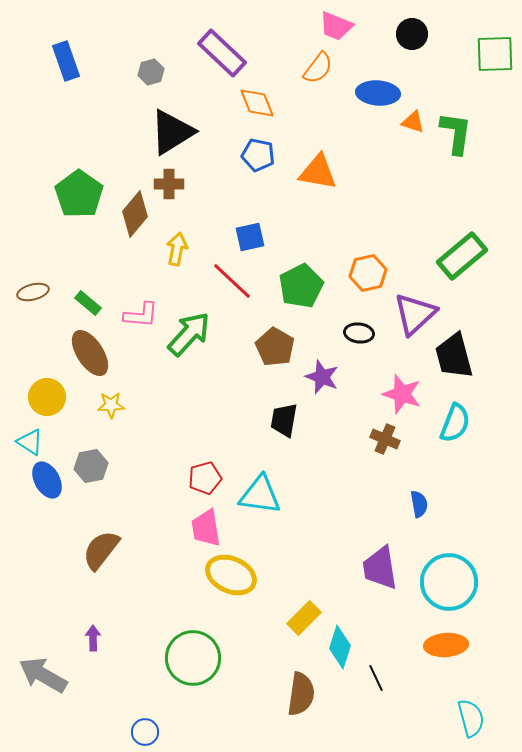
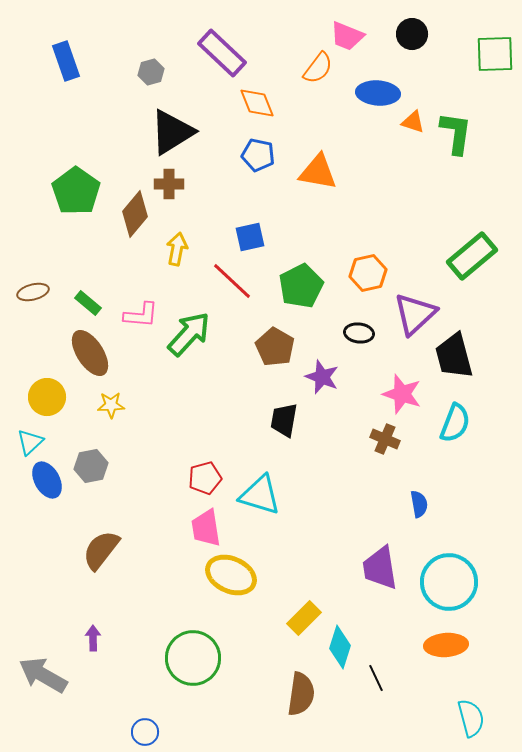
pink trapezoid at (336, 26): moved 11 px right, 10 px down
green pentagon at (79, 194): moved 3 px left, 3 px up
green rectangle at (462, 256): moved 10 px right
cyan triangle at (30, 442): rotated 44 degrees clockwise
cyan triangle at (260, 495): rotated 9 degrees clockwise
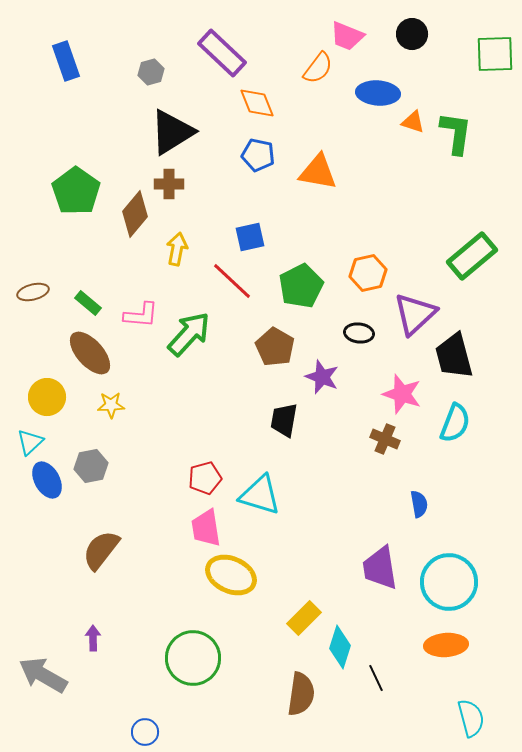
brown ellipse at (90, 353): rotated 9 degrees counterclockwise
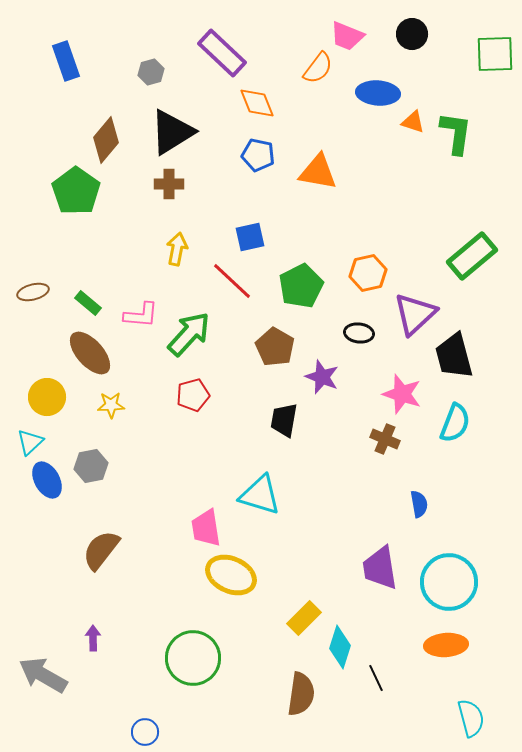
brown diamond at (135, 214): moved 29 px left, 74 px up
red pentagon at (205, 478): moved 12 px left, 83 px up
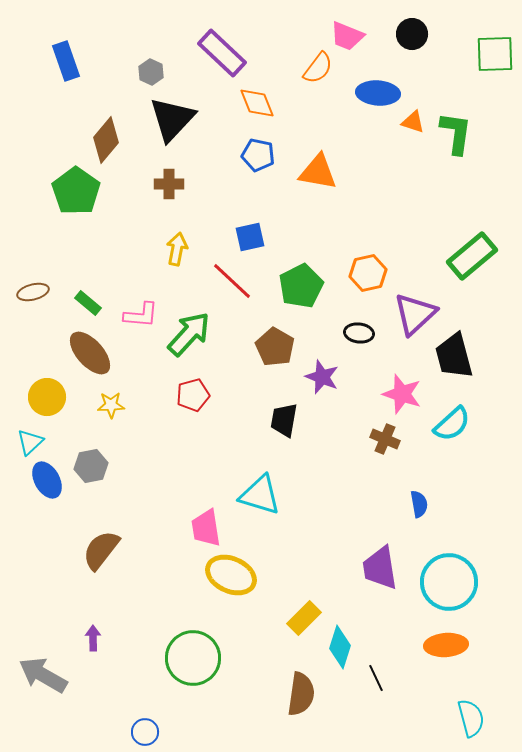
gray hexagon at (151, 72): rotated 20 degrees counterclockwise
black triangle at (172, 132): moved 13 px up; rotated 15 degrees counterclockwise
cyan semicircle at (455, 423): moved 3 px left, 1 px down; rotated 27 degrees clockwise
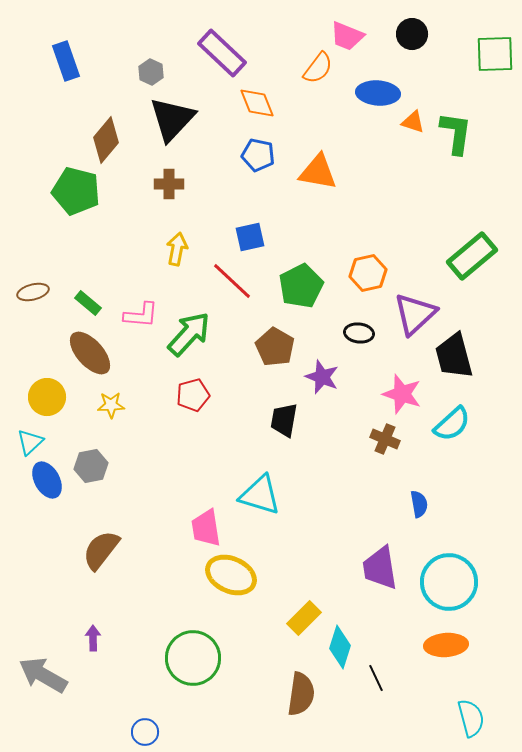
green pentagon at (76, 191): rotated 21 degrees counterclockwise
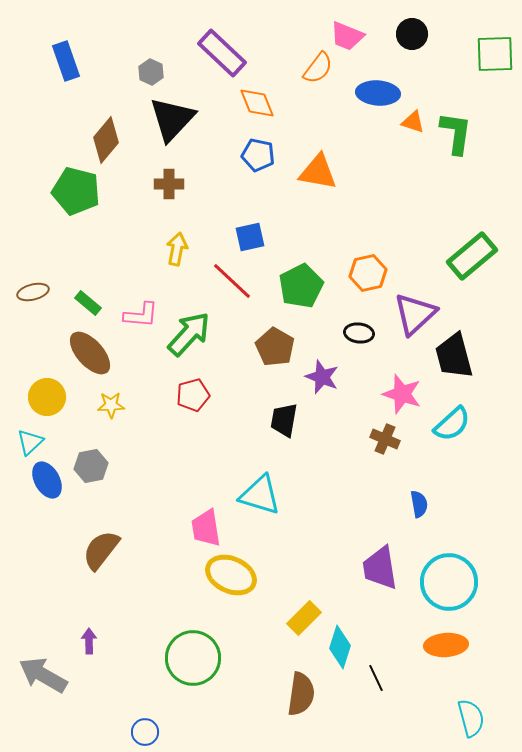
purple arrow at (93, 638): moved 4 px left, 3 px down
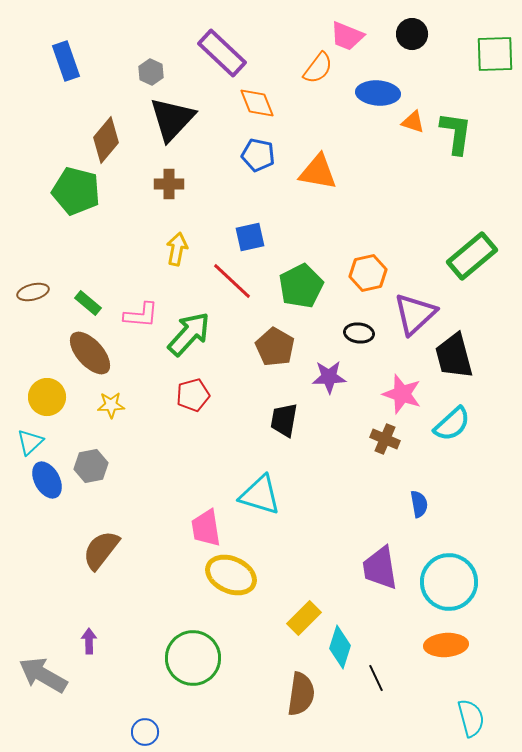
purple star at (322, 377): moved 7 px right; rotated 24 degrees counterclockwise
